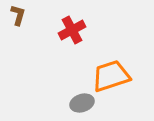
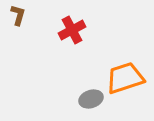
orange trapezoid: moved 14 px right, 2 px down
gray ellipse: moved 9 px right, 4 px up
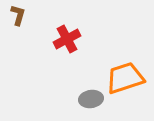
red cross: moved 5 px left, 9 px down
gray ellipse: rotated 10 degrees clockwise
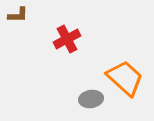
brown L-shape: rotated 75 degrees clockwise
orange trapezoid: rotated 60 degrees clockwise
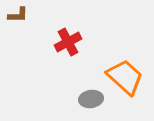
red cross: moved 1 px right, 3 px down
orange trapezoid: moved 1 px up
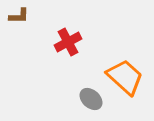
brown L-shape: moved 1 px right, 1 px down
gray ellipse: rotated 50 degrees clockwise
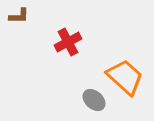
gray ellipse: moved 3 px right, 1 px down
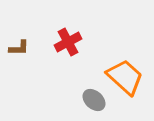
brown L-shape: moved 32 px down
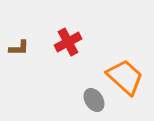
gray ellipse: rotated 15 degrees clockwise
